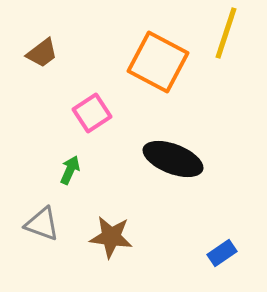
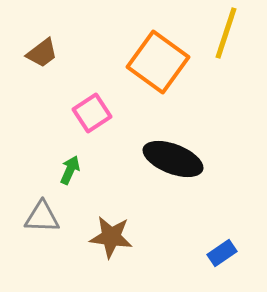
orange square: rotated 8 degrees clockwise
gray triangle: moved 7 px up; rotated 18 degrees counterclockwise
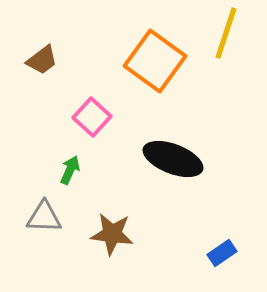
brown trapezoid: moved 7 px down
orange square: moved 3 px left, 1 px up
pink square: moved 4 px down; rotated 15 degrees counterclockwise
gray triangle: moved 2 px right
brown star: moved 1 px right, 3 px up
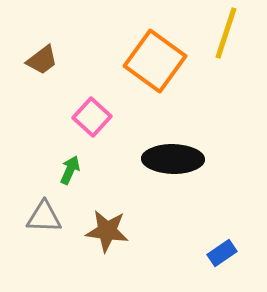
black ellipse: rotated 20 degrees counterclockwise
brown star: moved 5 px left, 3 px up
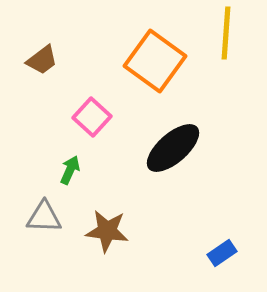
yellow line: rotated 14 degrees counterclockwise
black ellipse: moved 11 px up; rotated 42 degrees counterclockwise
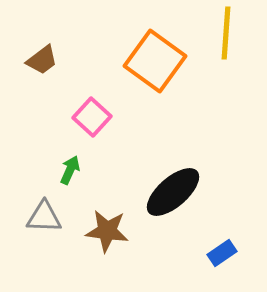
black ellipse: moved 44 px down
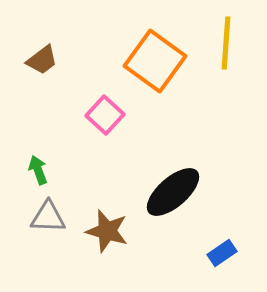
yellow line: moved 10 px down
pink square: moved 13 px right, 2 px up
green arrow: moved 32 px left; rotated 44 degrees counterclockwise
gray triangle: moved 4 px right
brown star: rotated 9 degrees clockwise
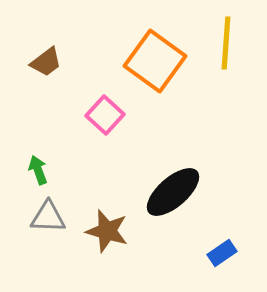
brown trapezoid: moved 4 px right, 2 px down
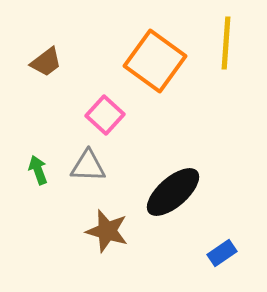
gray triangle: moved 40 px right, 51 px up
